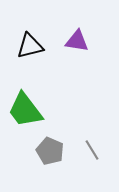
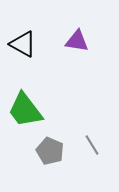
black triangle: moved 7 px left, 2 px up; rotated 44 degrees clockwise
gray line: moved 5 px up
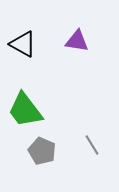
gray pentagon: moved 8 px left
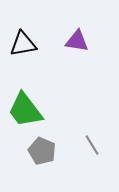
black triangle: rotated 40 degrees counterclockwise
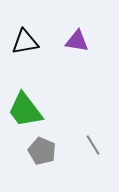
black triangle: moved 2 px right, 2 px up
gray line: moved 1 px right
